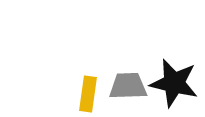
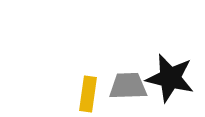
black star: moved 4 px left, 5 px up
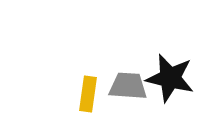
gray trapezoid: rotated 6 degrees clockwise
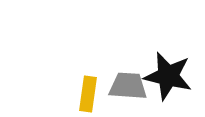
black star: moved 2 px left, 2 px up
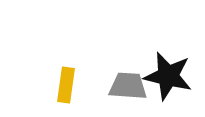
yellow rectangle: moved 22 px left, 9 px up
